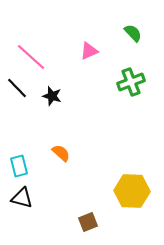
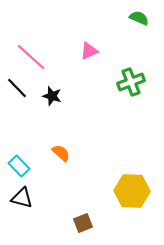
green semicircle: moved 6 px right, 15 px up; rotated 24 degrees counterclockwise
cyan rectangle: rotated 30 degrees counterclockwise
brown square: moved 5 px left, 1 px down
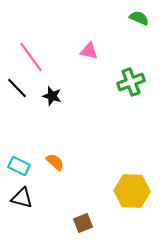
pink triangle: rotated 36 degrees clockwise
pink line: rotated 12 degrees clockwise
orange semicircle: moved 6 px left, 9 px down
cyan rectangle: rotated 20 degrees counterclockwise
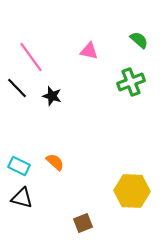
green semicircle: moved 22 px down; rotated 18 degrees clockwise
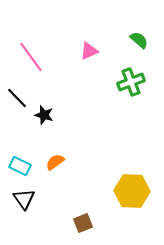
pink triangle: rotated 36 degrees counterclockwise
black line: moved 10 px down
black star: moved 8 px left, 19 px down
orange semicircle: rotated 78 degrees counterclockwise
cyan rectangle: moved 1 px right
black triangle: moved 2 px right, 1 px down; rotated 40 degrees clockwise
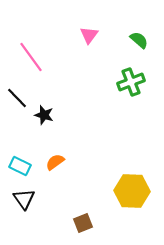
pink triangle: moved 16 px up; rotated 30 degrees counterclockwise
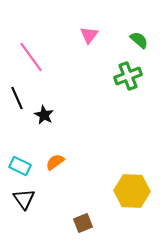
green cross: moved 3 px left, 6 px up
black line: rotated 20 degrees clockwise
black star: rotated 12 degrees clockwise
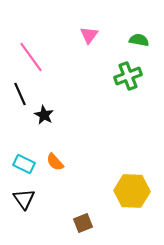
green semicircle: rotated 30 degrees counterclockwise
black line: moved 3 px right, 4 px up
orange semicircle: rotated 96 degrees counterclockwise
cyan rectangle: moved 4 px right, 2 px up
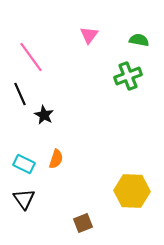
orange semicircle: moved 1 px right, 3 px up; rotated 120 degrees counterclockwise
